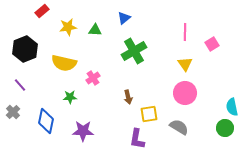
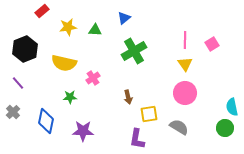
pink line: moved 8 px down
purple line: moved 2 px left, 2 px up
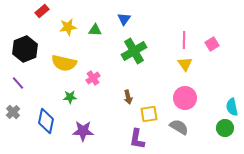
blue triangle: moved 1 px down; rotated 16 degrees counterclockwise
pink line: moved 1 px left
pink circle: moved 5 px down
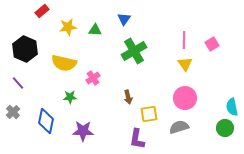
black hexagon: rotated 15 degrees counterclockwise
gray semicircle: rotated 48 degrees counterclockwise
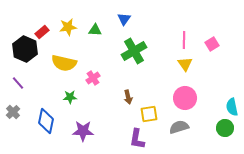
red rectangle: moved 21 px down
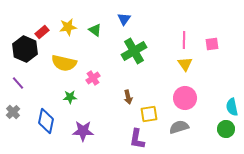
green triangle: rotated 32 degrees clockwise
pink square: rotated 24 degrees clockwise
green circle: moved 1 px right, 1 px down
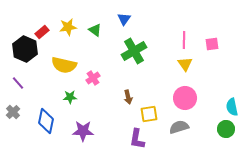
yellow semicircle: moved 2 px down
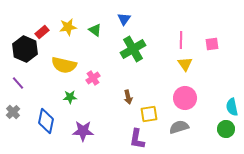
pink line: moved 3 px left
green cross: moved 1 px left, 2 px up
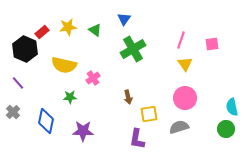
pink line: rotated 18 degrees clockwise
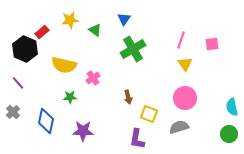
yellow star: moved 2 px right, 7 px up
yellow square: rotated 30 degrees clockwise
green circle: moved 3 px right, 5 px down
